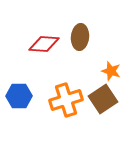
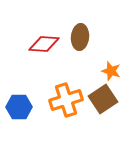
blue hexagon: moved 11 px down
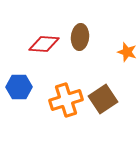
orange star: moved 16 px right, 19 px up
blue hexagon: moved 20 px up
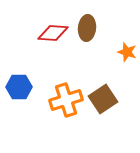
brown ellipse: moved 7 px right, 9 px up
red diamond: moved 9 px right, 11 px up
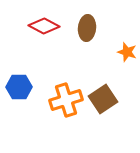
red diamond: moved 9 px left, 7 px up; rotated 24 degrees clockwise
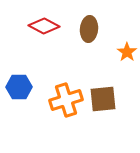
brown ellipse: moved 2 px right, 1 px down
orange star: rotated 18 degrees clockwise
brown square: rotated 28 degrees clockwise
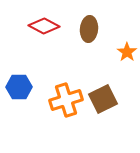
brown square: rotated 20 degrees counterclockwise
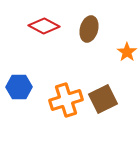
brown ellipse: rotated 10 degrees clockwise
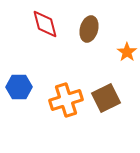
red diamond: moved 1 px right, 2 px up; rotated 48 degrees clockwise
brown square: moved 3 px right, 1 px up
